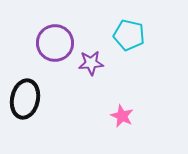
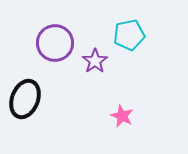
cyan pentagon: rotated 24 degrees counterclockwise
purple star: moved 4 px right, 2 px up; rotated 30 degrees counterclockwise
black ellipse: rotated 9 degrees clockwise
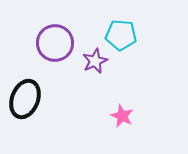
cyan pentagon: moved 8 px left; rotated 16 degrees clockwise
purple star: rotated 10 degrees clockwise
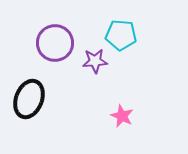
purple star: rotated 20 degrees clockwise
black ellipse: moved 4 px right
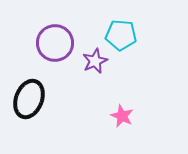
purple star: rotated 20 degrees counterclockwise
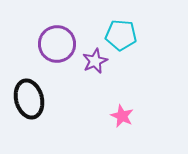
purple circle: moved 2 px right, 1 px down
black ellipse: rotated 36 degrees counterclockwise
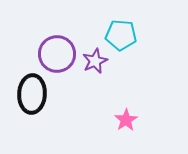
purple circle: moved 10 px down
black ellipse: moved 3 px right, 5 px up; rotated 18 degrees clockwise
pink star: moved 4 px right, 4 px down; rotated 15 degrees clockwise
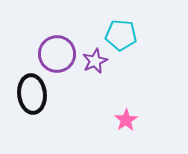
black ellipse: rotated 9 degrees counterclockwise
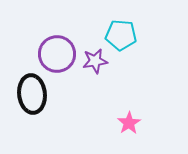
purple star: rotated 15 degrees clockwise
pink star: moved 3 px right, 3 px down
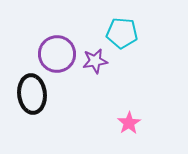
cyan pentagon: moved 1 px right, 2 px up
